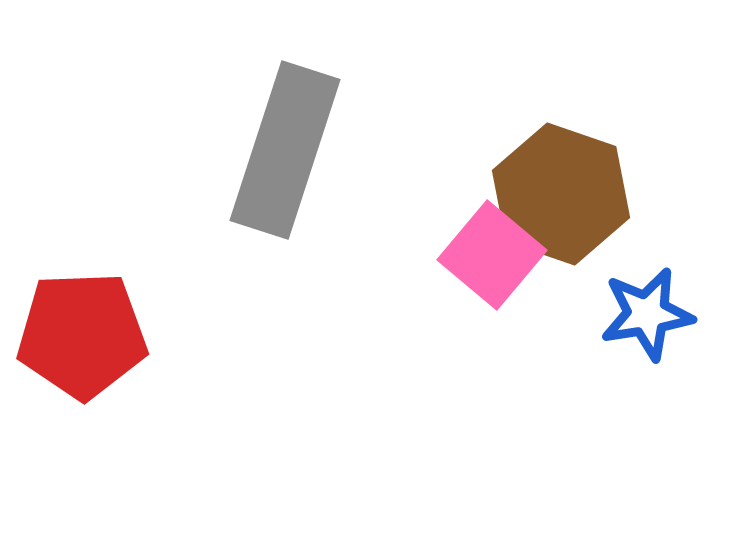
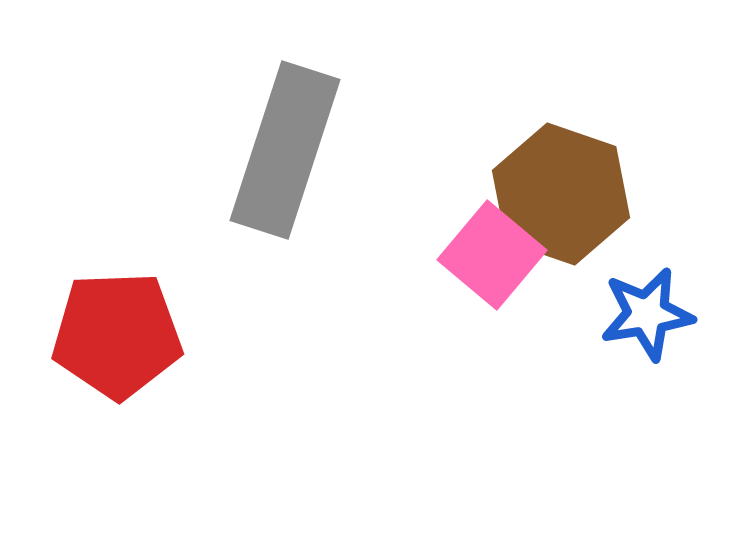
red pentagon: moved 35 px right
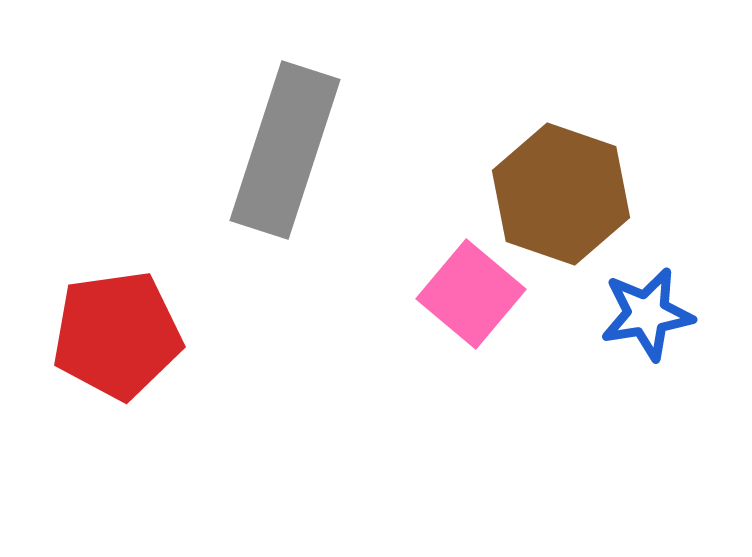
pink square: moved 21 px left, 39 px down
red pentagon: rotated 6 degrees counterclockwise
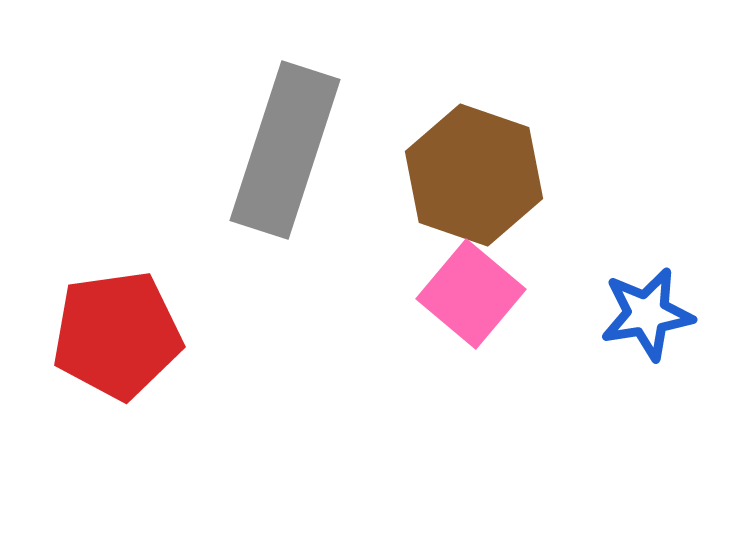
brown hexagon: moved 87 px left, 19 px up
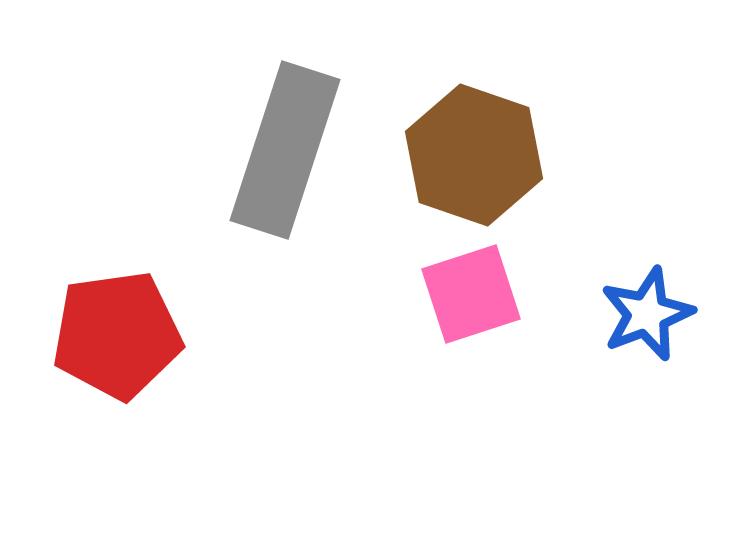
brown hexagon: moved 20 px up
pink square: rotated 32 degrees clockwise
blue star: rotated 12 degrees counterclockwise
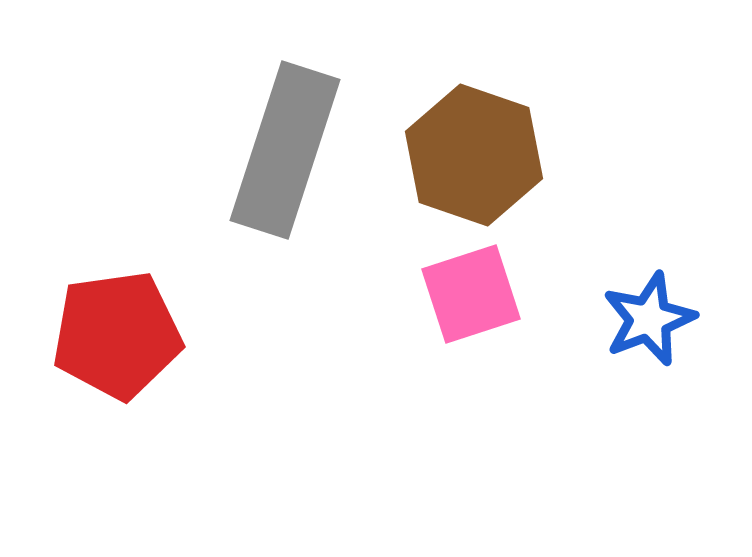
blue star: moved 2 px right, 5 px down
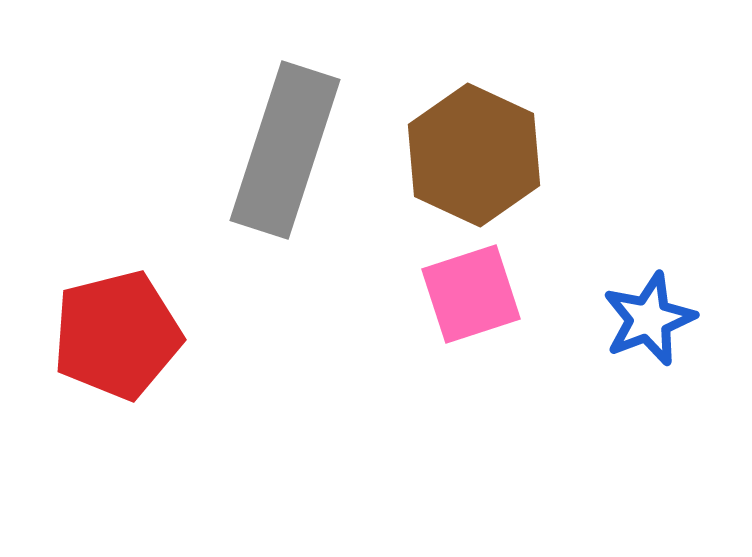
brown hexagon: rotated 6 degrees clockwise
red pentagon: rotated 6 degrees counterclockwise
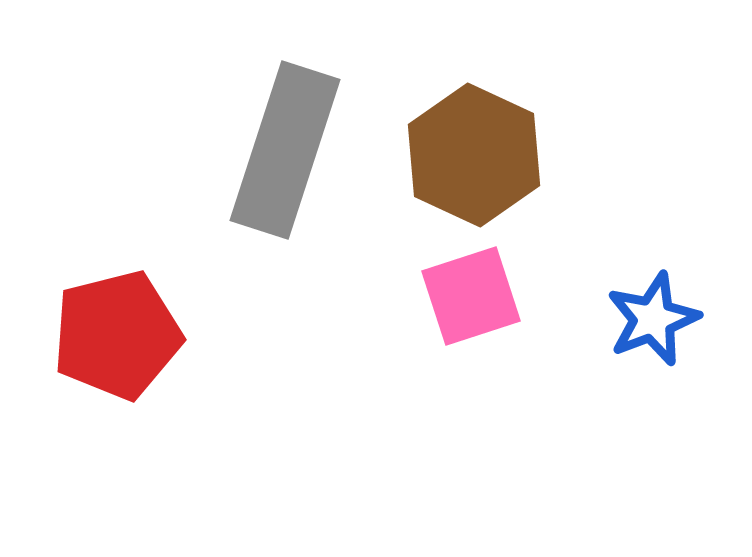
pink square: moved 2 px down
blue star: moved 4 px right
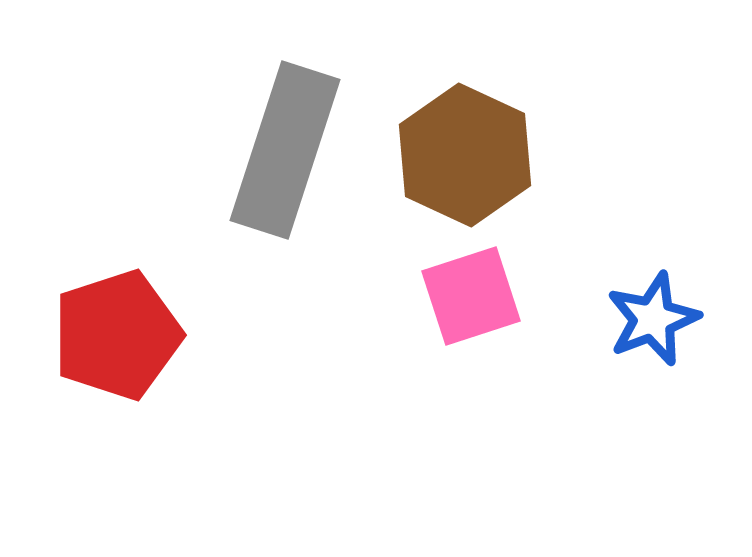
brown hexagon: moved 9 px left
red pentagon: rotated 4 degrees counterclockwise
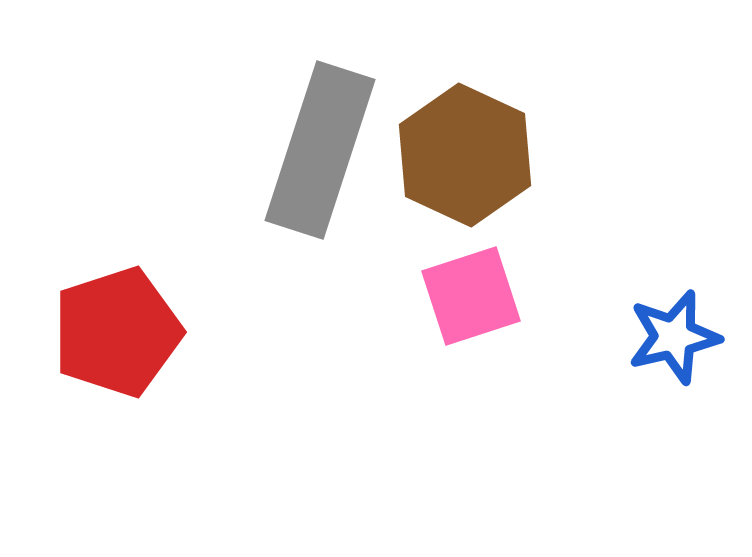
gray rectangle: moved 35 px right
blue star: moved 21 px right, 18 px down; rotated 8 degrees clockwise
red pentagon: moved 3 px up
